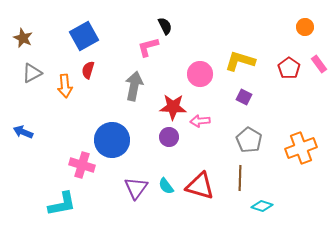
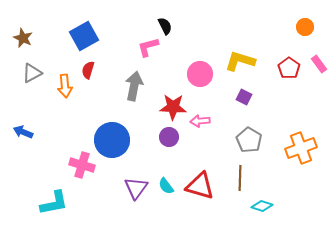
cyan L-shape: moved 8 px left, 1 px up
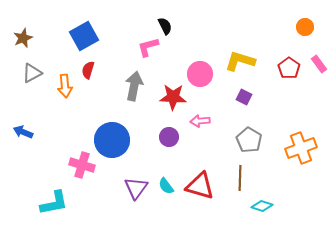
brown star: rotated 24 degrees clockwise
red star: moved 10 px up
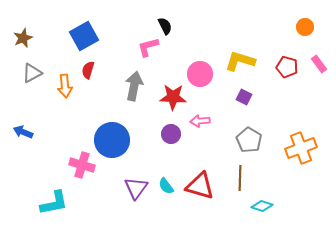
red pentagon: moved 2 px left, 1 px up; rotated 20 degrees counterclockwise
purple circle: moved 2 px right, 3 px up
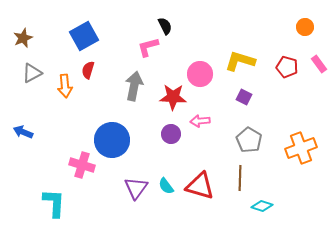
cyan L-shape: rotated 76 degrees counterclockwise
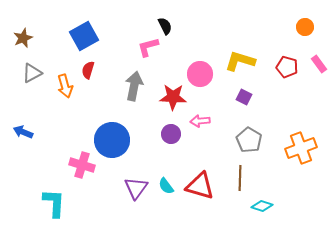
orange arrow: rotated 10 degrees counterclockwise
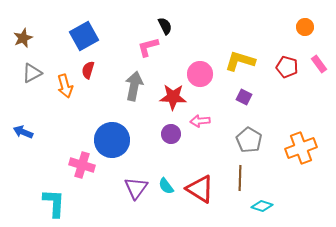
red triangle: moved 3 px down; rotated 16 degrees clockwise
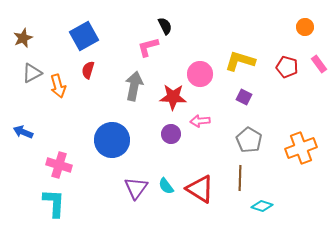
orange arrow: moved 7 px left
pink cross: moved 23 px left
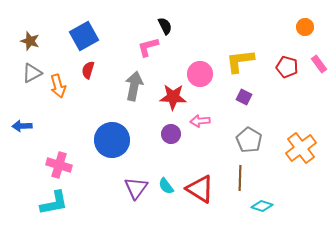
brown star: moved 7 px right, 3 px down; rotated 30 degrees counterclockwise
yellow L-shape: rotated 24 degrees counterclockwise
blue arrow: moved 1 px left, 6 px up; rotated 24 degrees counterclockwise
orange cross: rotated 16 degrees counterclockwise
cyan L-shape: rotated 76 degrees clockwise
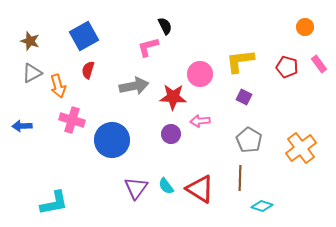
gray arrow: rotated 68 degrees clockwise
pink cross: moved 13 px right, 45 px up
